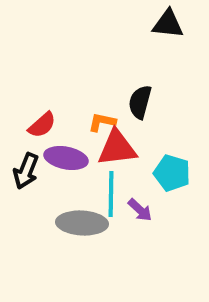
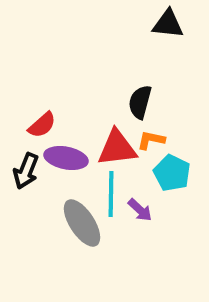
orange L-shape: moved 49 px right, 18 px down
cyan pentagon: rotated 9 degrees clockwise
gray ellipse: rotated 54 degrees clockwise
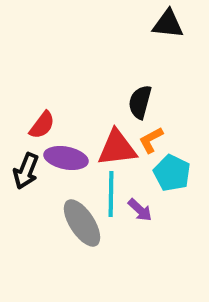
red semicircle: rotated 12 degrees counterclockwise
orange L-shape: rotated 40 degrees counterclockwise
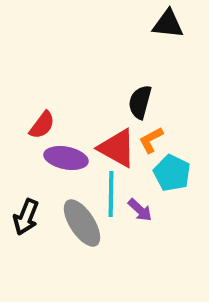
red triangle: rotated 36 degrees clockwise
black arrow: moved 46 px down
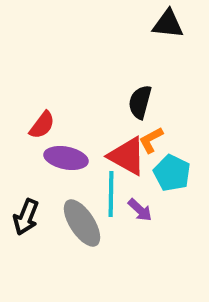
red triangle: moved 10 px right, 8 px down
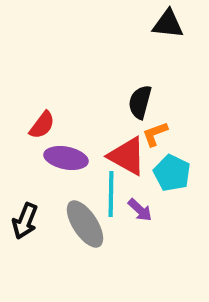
orange L-shape: moved 4 px right, 6 px up; rotated 8 degrees clockwise
black arrow: moved 1 px left, 4 px down
gray ellipse: moved 3 px right, 1 px down
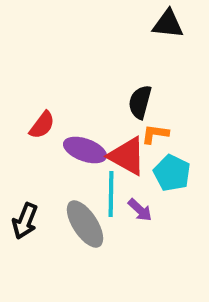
orange L-shape: rotated 28 degrees clockwise
purple ellipse: moved 19 px right, 8 px up; rotated 9 degrees clockwise
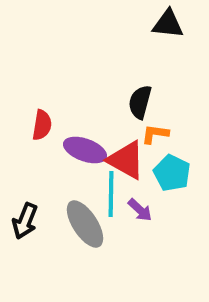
red semicircle: rotated 28 degrees counterclockwise
red triangle: moved 1 px left, 4 px down
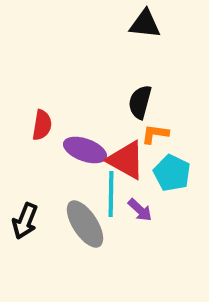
black triangle: moved 23 px left
